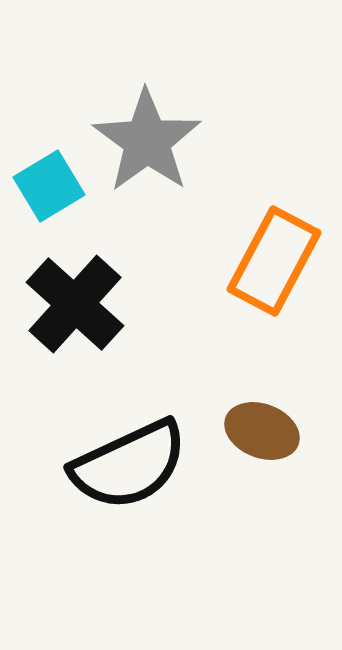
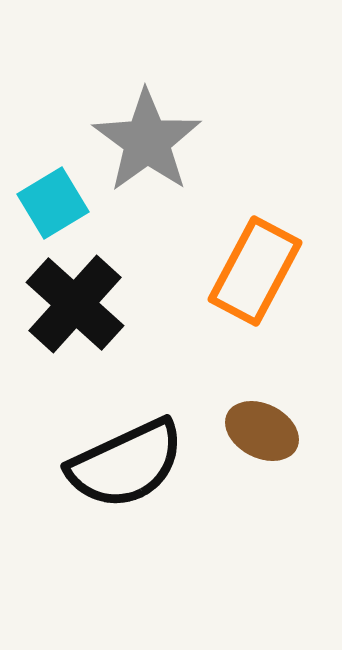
cyan square: moved 4 px right, 17 px down
orange rectangle: moved 19 px left, 10 px down
brown ellipse: rotated 6 degrees clockwise
black semicircle: moved 3 px left, 1 px up
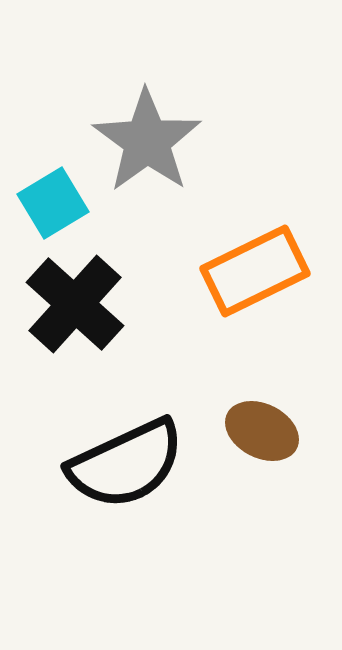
orange rectangle: rotated 36 degrees clockwise
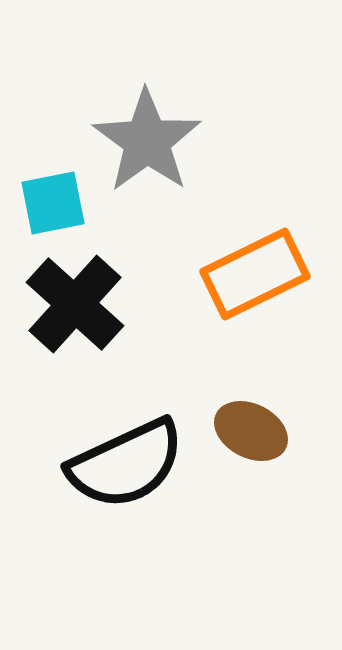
cyan square: rotated 20 degrees clockwise
orange rectangle: moved 3 px down
brown ellipse: moved 11 px left
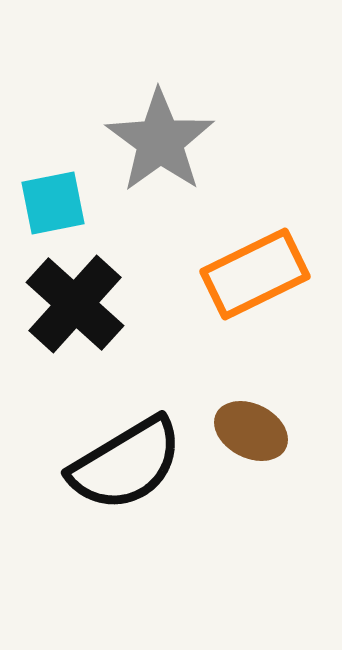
gray star: moved 13 px right
black semicircle: rotated 6 degrees counterclockwise
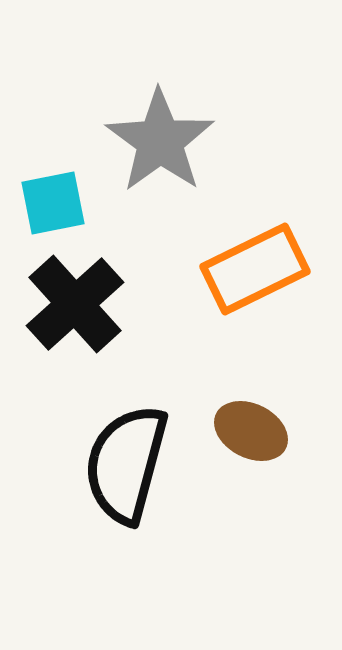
orange rectangle: moved 5 px up
black cross: rotated 6 degrees clockwise
black semicircle: rotated 136 degrees clockwise
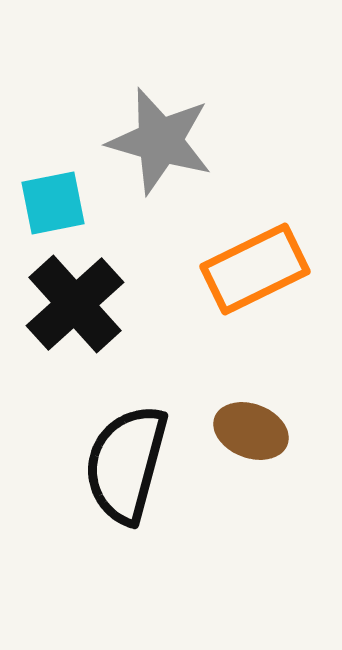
gray star: rotated 20 degrees counterclockwise
brown ellipse: rotated 6 degrees counterclockwise
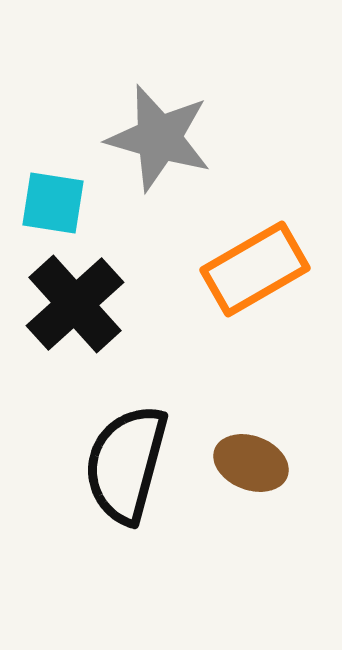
gray star: moved 1 px left, 3 px up
cyan square: rotated 20 degrees clockwise
orange rectangle: rotated 4 degrees counterclockwise
brown ellipse: moved 32 px down
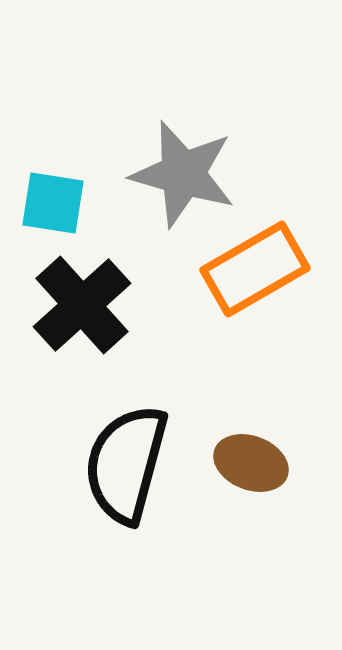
gray star: moved 24 px right, 36 px down
black cross: moved 7 px right, 1 px down
